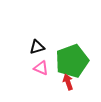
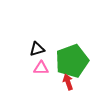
black triangle: moved 2 px down
pink triangle: rotated 21 degrees counterclockwise
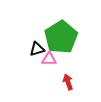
green pentagon: moved 11 px left, 24 px up; rotated 12 degrees counterclockwise
pink triangle: moved 8 px right, 9 px up
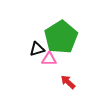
red arrow: rotated 28 degrees counterclockwise
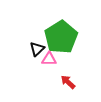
black triangle: rotated 28 degrees counterclockwise
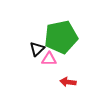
green pentagon: rotated 20 degrees clockwise
red arrow: rotated 35 degrees counterclockwise
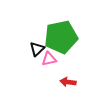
pink triangle: rotated 14 degrees counterclockwise
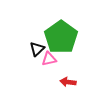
green pentagon: rotated 24 degrees counterclockwise
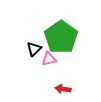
black triangle: moved 3 px left
red arrow: moved 5 px left, 7 px down
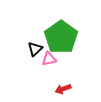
black triangle: moved 1 px right
red arrow: rotated 28 degrees counterclockwise
